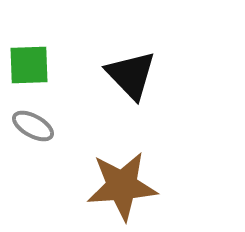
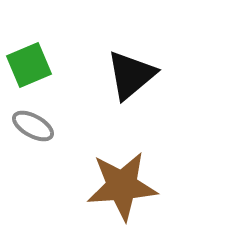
green square: rotated 21 degrees counterclockwise
black triangle: rotated 34 degrees clockwise
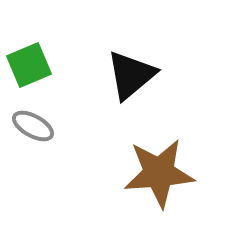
brown star: moved 37 px right, 13 px up
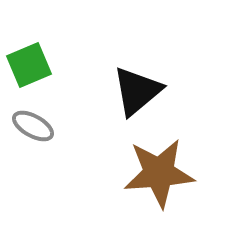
black triangle: moved 6 px right, 16 px down
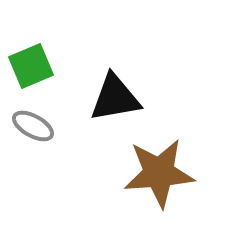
green square: moved 2 px right, 1 px down
black triangle: moved 22 px left, 7 px down; rotated 30 degrees clockwise
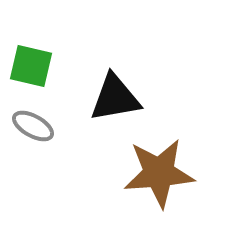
green square: rotated 36 degrees clockwise
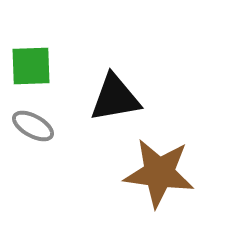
green square: rotated 15 degrees counterclockwise
brown star: rotated 12 degrees clockwise
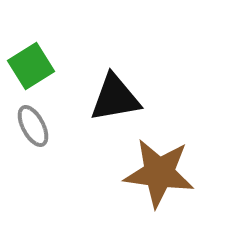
green square: rotated 30 degrees counterclockwise
gray ellipse: rotated 33 degrees clockwise
